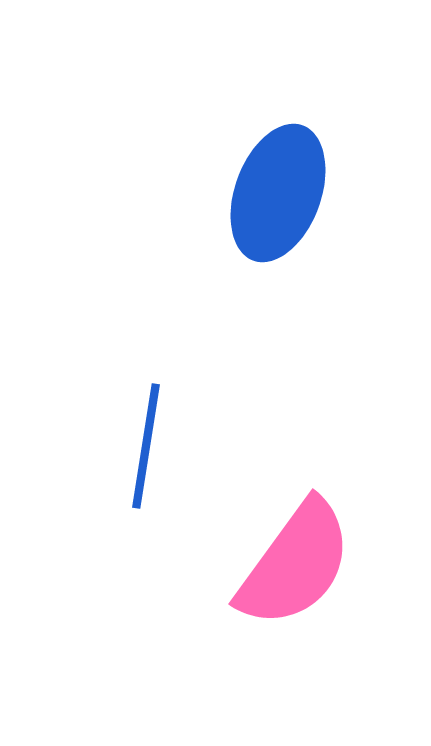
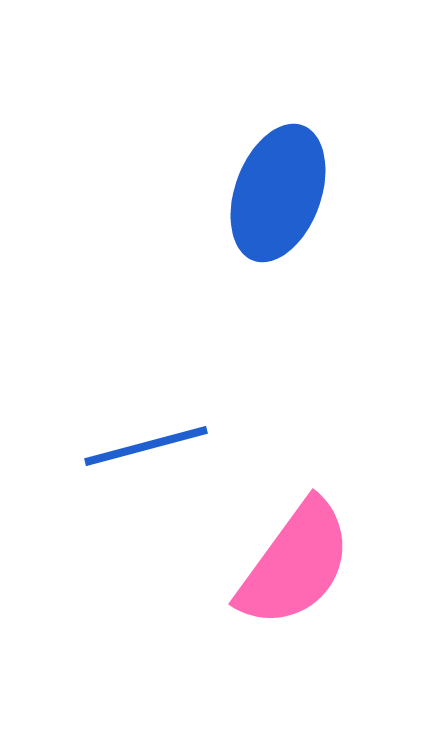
blue line: rotated 66 degrees clockwise
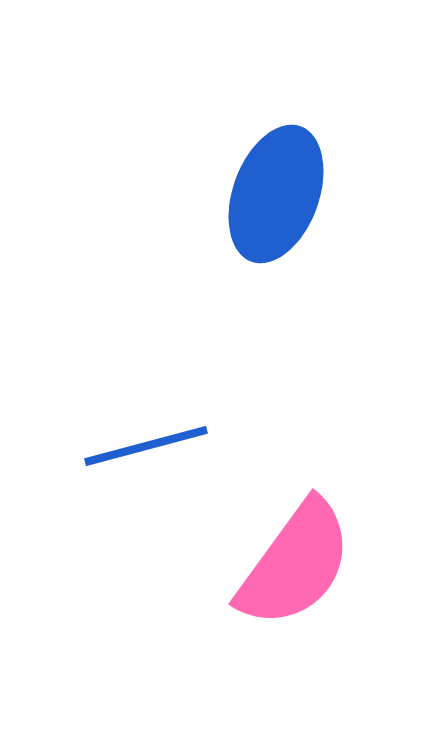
blue ellipse: moved 2 px left, 1 px down
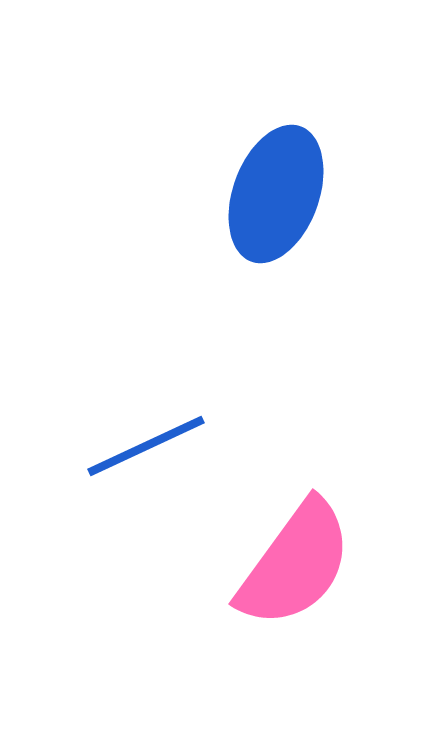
blue line: rotated 10 degrees counterclockwise
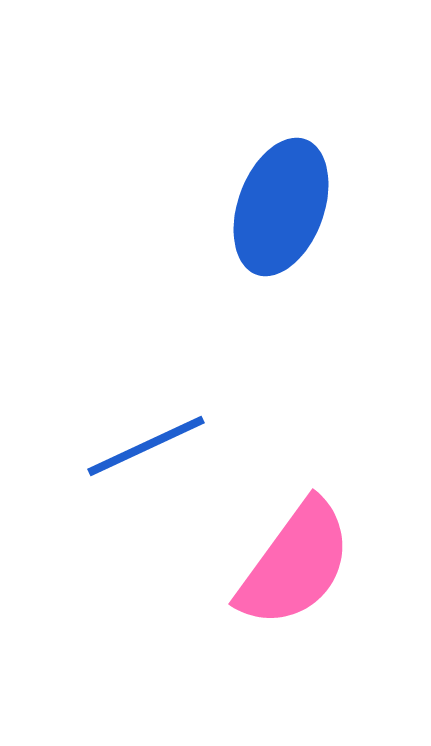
blue ellipse: moved 5 px right, 13 px down
